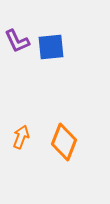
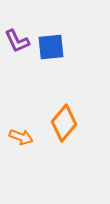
orange arrow: rotated 90 degrees clockwise
orange diamond: moved 19 px up; rotated 18 degrees clockwise
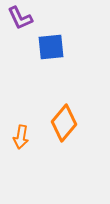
purple L-shape: moved 3 px right, 23 px up
orange arrow: rotated 80 degrees clockwise
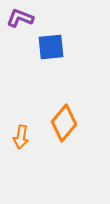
purple L-shape: rotated 136 degrees clockwise
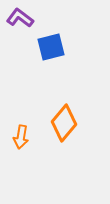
purple L-shape: rotated 16 degrees clockwise
blue square: rotated 8 degrees counterclockwise
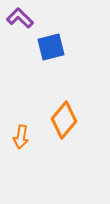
purple L-shape: rotated 8 degrees clockwise
orange diamond: moved 3 px up
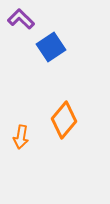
purple L-shape: moved 1 px right, 1 px down
blue square: rotated 20 degrees counterclockwise
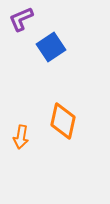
purple L-shape: rotated 68 degrees counterclockwise
orange diamond: moved 1 px left, 1 px down; rotated 27 degrees counterclockwise
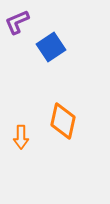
purple L-shape: moved 4 px left, 3 px down
orange arrow: rotated 10 degrees counterclockwise
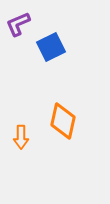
purple L-shape: moved 1 px right, 2 px down
blue square: rotated 8 degrees clockwise
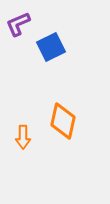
orange arrow: moved 2 px right
